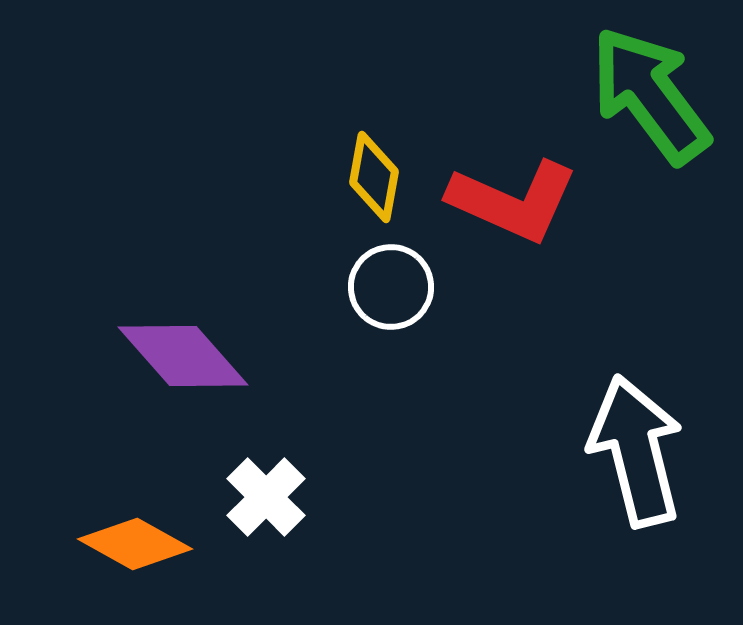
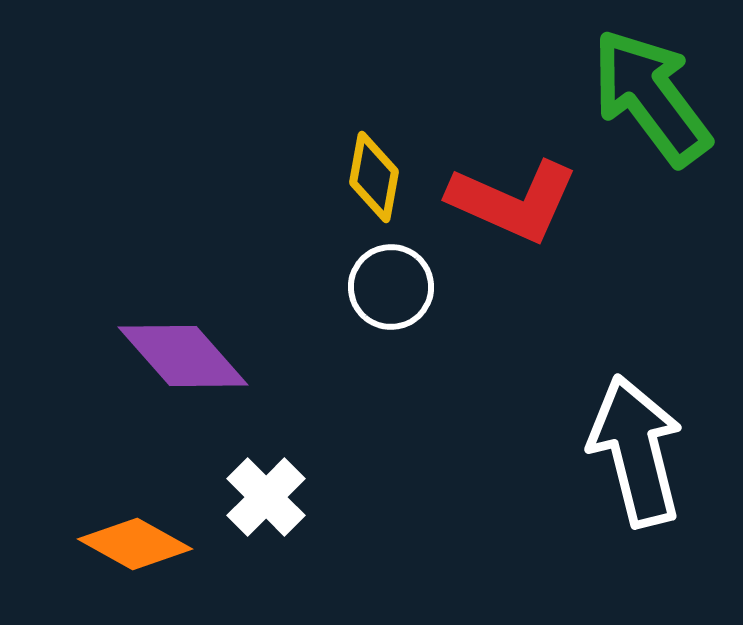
green arrow: moved 1 px right, 2 px down
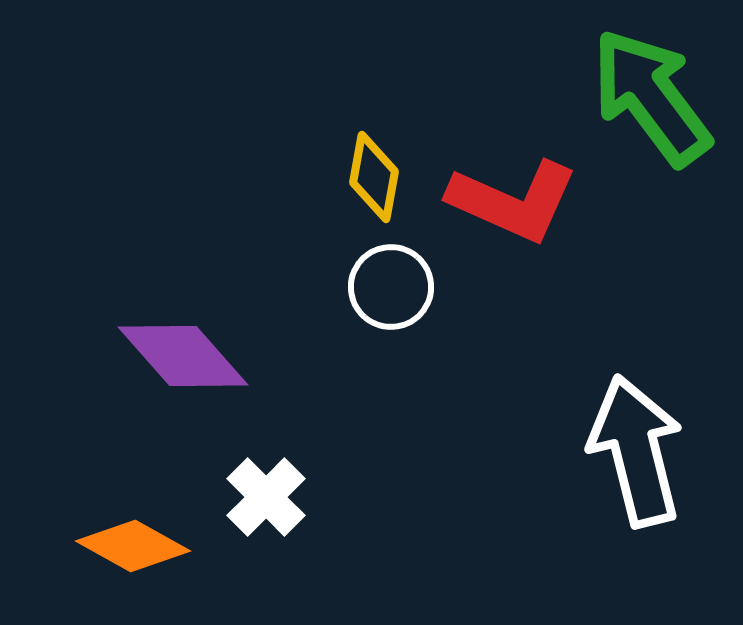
orange diamond: moved 2 px left, 2 px down
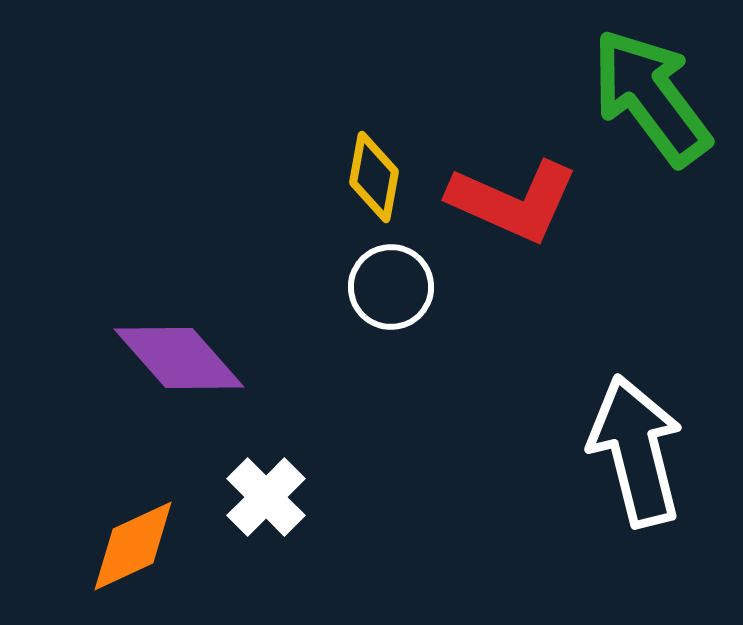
purple diamond: moved 4 px left, 2 px down
orange diamond: rotated 54 degrees counterclockwise
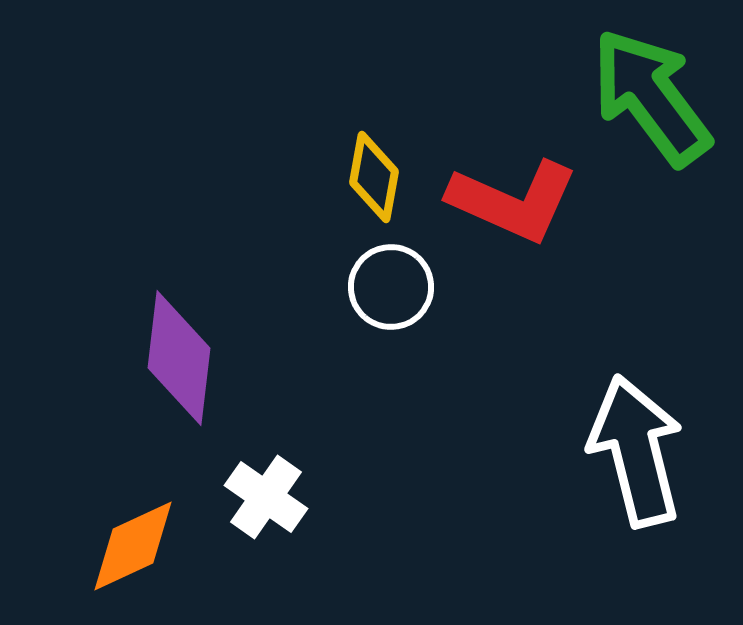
purple diamond: rotated 48 degrees clockwise
white cross: rotated 10 degrees counterclockwise
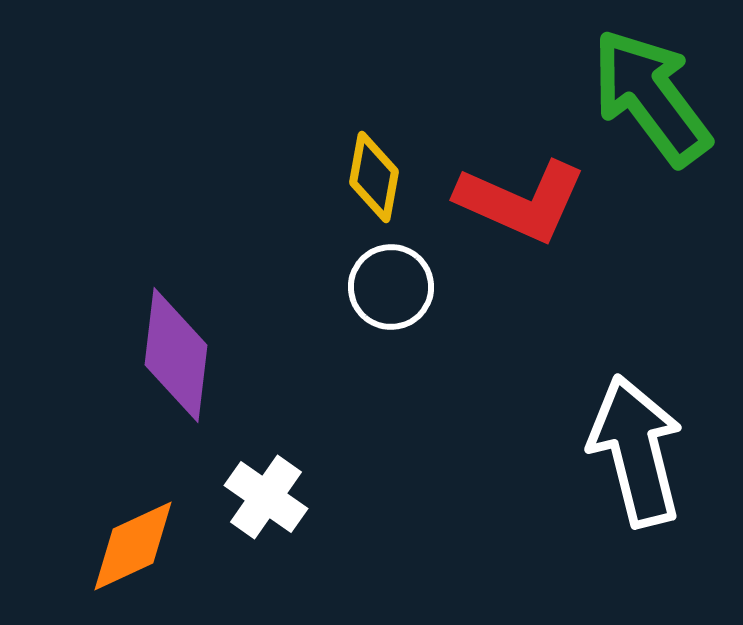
red L-shape: moved 8 px right
purple diamond: moved 3 px left, 3 px up
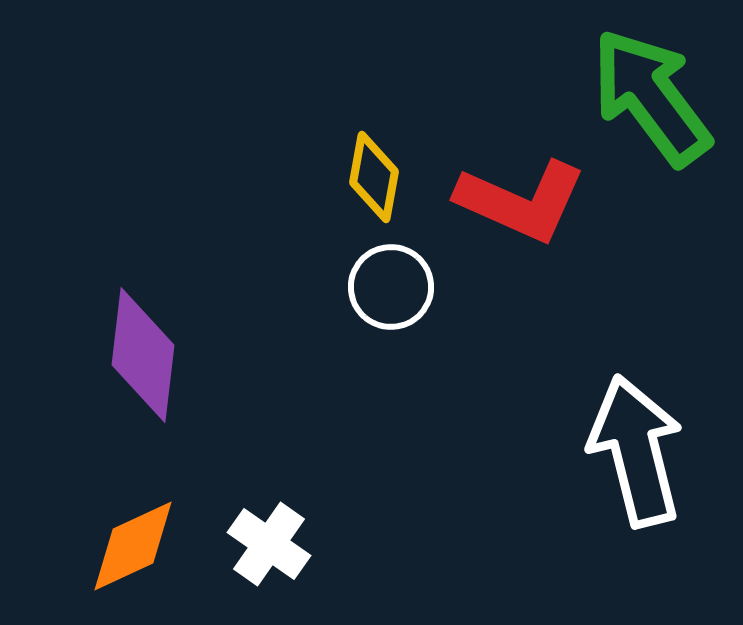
purple diamond: moved 33 px left
white cross: moved 3 px right, 47 px down
